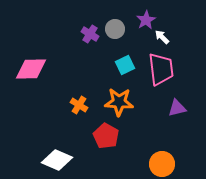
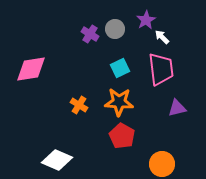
cyan square: moved 5 px left, 3 px down
pink diamond: rotated 8 degrees counterclockwise
red pentagon: moved 16 px right
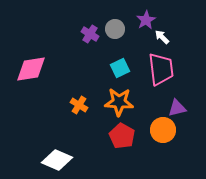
orange circle: moved 1 px right, 34 px up
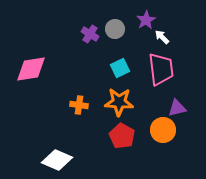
orange cross: rotated 24 degrees counterclockwise
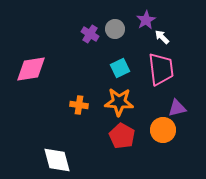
white diamond: rotated 52 degrees clockwise
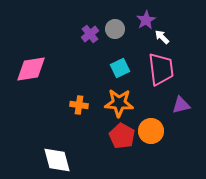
purple cross: rotated 18 degrees clockwise
orange star: moved 1 px down
purple triangle: moved 4 px right, 3 px up
orange circle: moved 12 px left, 1 px down
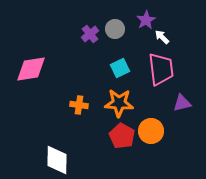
purple triangle: moved 1 px right, 2 px up
white diamond: rotated 16 degrees clockwise
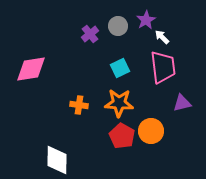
gray circle: moved 3 px right, 3 px up
pink trapezoid: moved 2 px right, 2 px up
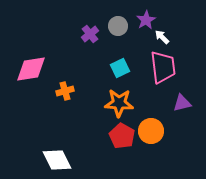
orange cross: moved 14 px left, 14 px up; rotated 24 degrees counterclockwise
white diamond: rotated 28 degrees counterclockwise
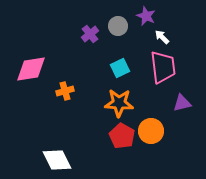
purple star: moved 4 px up; rotated 18 degrees counterclockwise
